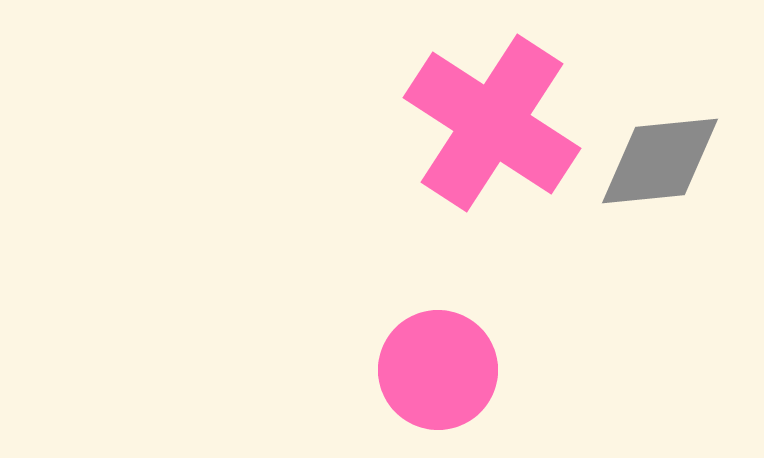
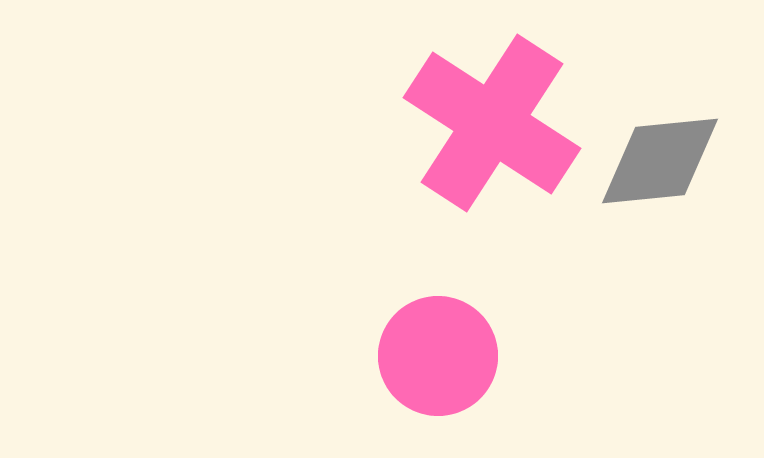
pink circle: moved 14 px up
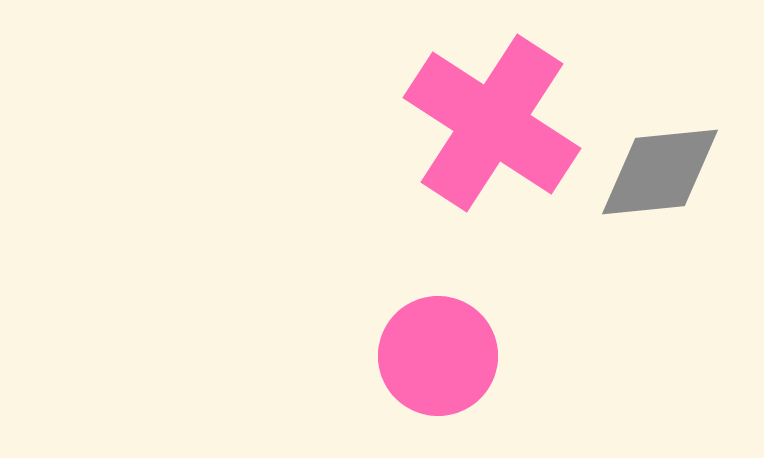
gray diamond: moved 11 px down
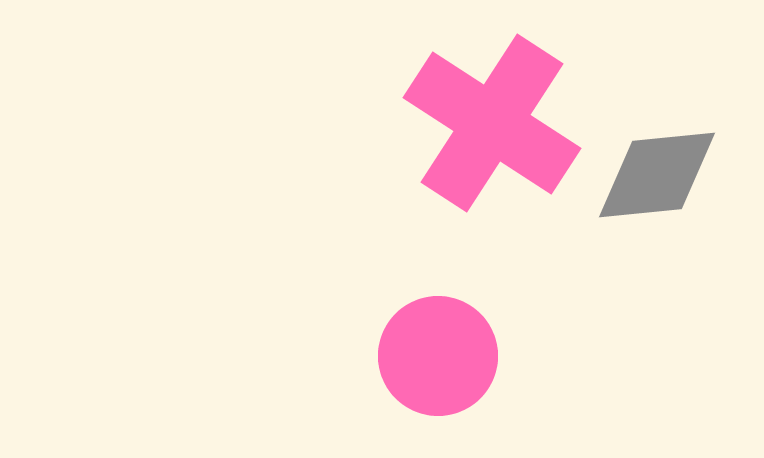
gray diamond: moved 3 px left, 3 px down
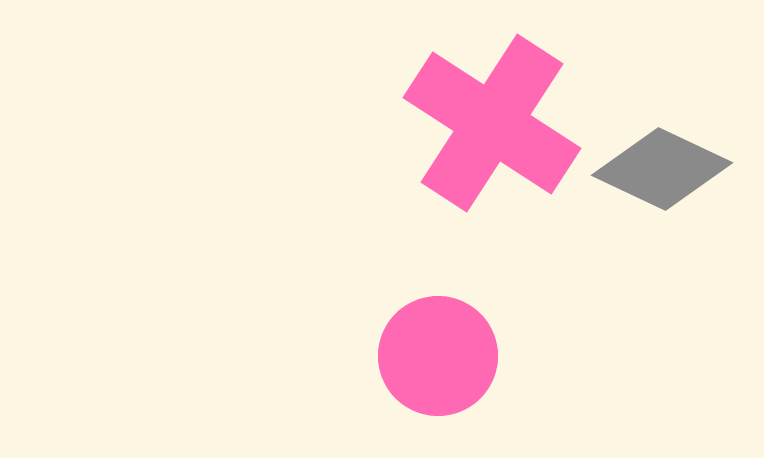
gray diamond: moved 5 px right, 6 px up; rotated 31 degrees clockwise
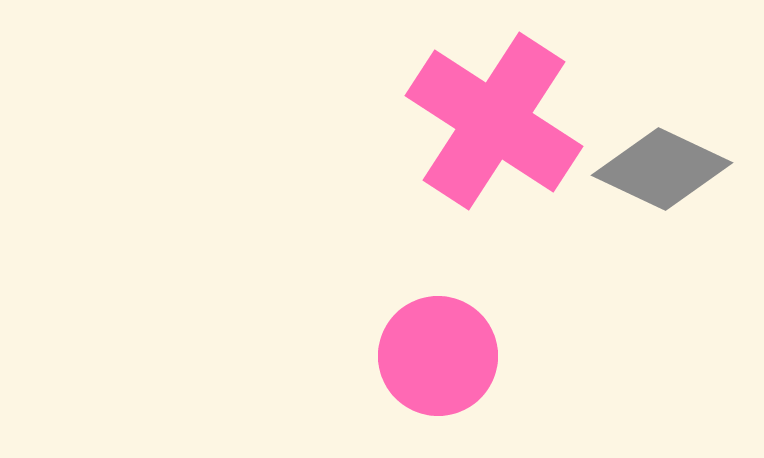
pink cross: moved 2 px right, 2 px up
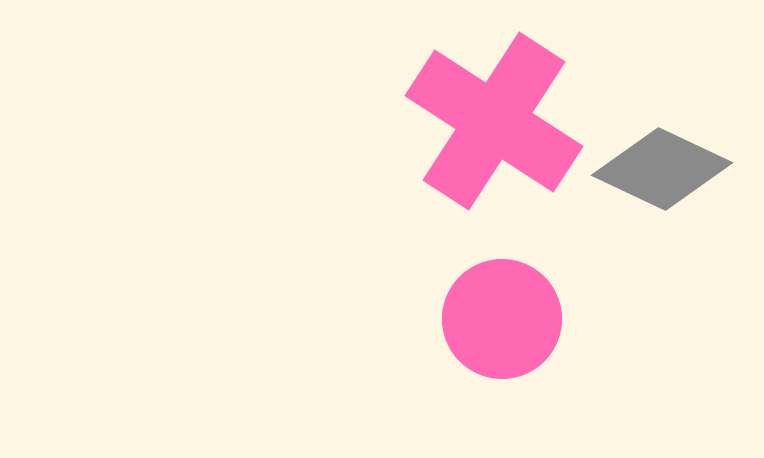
pink circle: moved 64 px right, 37 px up
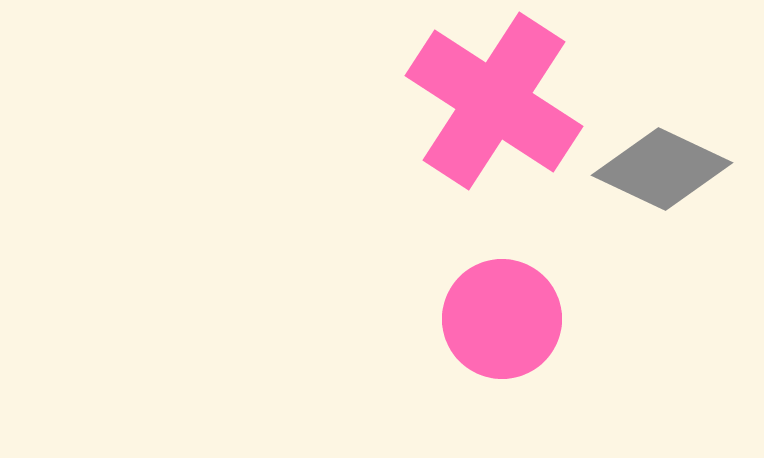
pink cross: moved 20 px up
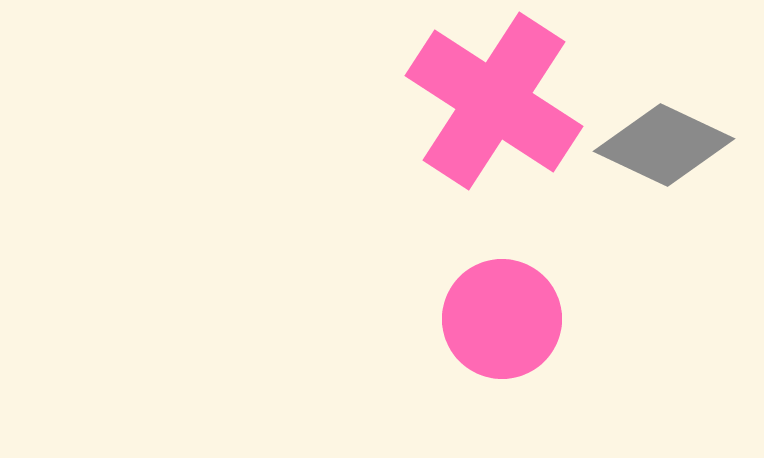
gray diamond: moved 2 px right, 24 px up
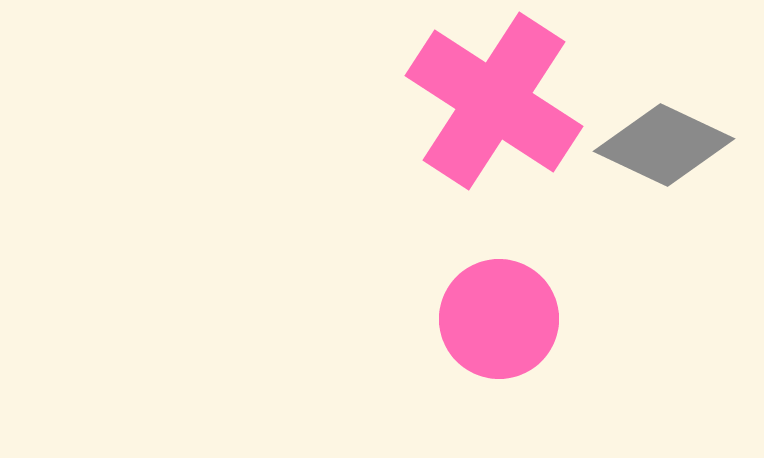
pink circle: moved 3 px left
